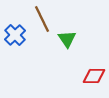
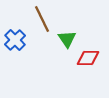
blue cross: moved 5 px down
red diamond: moved 6 px left, 18 px up
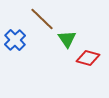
brown line: rotated 20 degrees counterclockwise
red diamond: rotated 15 degrees clockwise
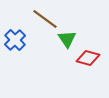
brown line: moved 3 px right; rotated 8 degrees counterclockwise
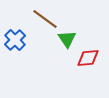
red diamond: rotated 20 degrees counterclockwise
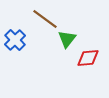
green triangle: rotated 12 degrees clockwise
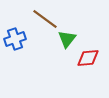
blue cross: moved 1 px up; rotated 25 degrees clockwise
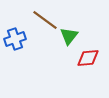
brown line: moved 1 px down
green triangle: moved 2 px right, 3 px up
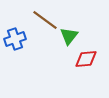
red diamond: moved 2 px left, 1 px down
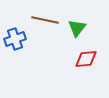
brown line: rotated 24 degrees counterclockwise
green triangle: moved 8 px right, 8 px up
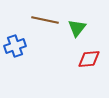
blue cross: moved 7 px down
red diamond: moved 3 px right
